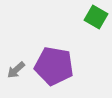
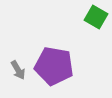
gray arrow: moved 2 px right; rotated 78 degrees counterclockwise
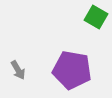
purple pentagon: moved 18 px right, 4 px down
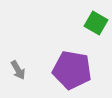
green square: moved 6 px down
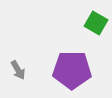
purple pentagon: rotated 9 degrees counterclockwise
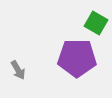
purple pentagon: moved 5 px right, 12 px up
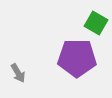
gray arrow: moved 3 px down
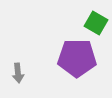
gray arrow: rotated 24 degrees clockwise
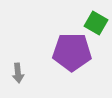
purple pentagon: moved 5 px left, 6 px up
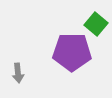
green square: moved 1 px down; rotated 10 degrees clockwise
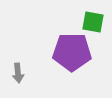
green square: moved 3 px left, 2 px up; rotated 30 degrees counterclockwise
